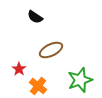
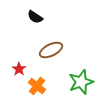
green star: moved 1 px right, 2 px down
orange cross: moved 1 px left
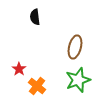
black semicircle: rotated 49 degrees clockwise
brown ellipse: moved 24 px right, 3 px up; rotated 50 degrees counterclockwise
green star: moved 3 px left, 2 px up
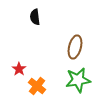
green star: rotated 10 degrees clockwise
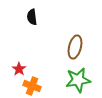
black semicircle: moved 3 px left
orange cross: moved 5 px left; rotated 18 degrees counterclockwise
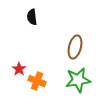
orange cross: moved 5 px right, 5 px up
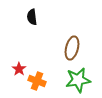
brown ellipse: moved 3 px left, 1 px down
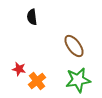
brown ellipse: moved 2 px right, 2 px up; rotated 50 degrees counterclockwise
red star: rotated 24 degrees counterclockwise
orange cross: rotated 30 degrees clockwise
